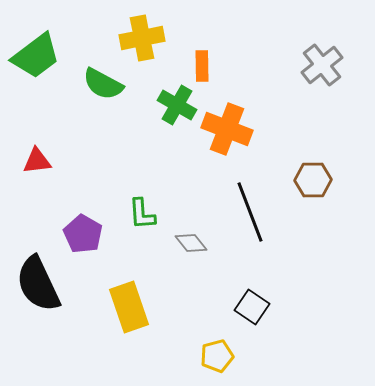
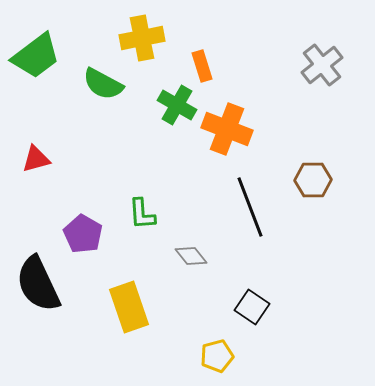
orange rectangle: rotated 16 degrees counterclockwise
red triangle: moved 1 px left, 2 px up; rotated 8 degrees counterclockwise
black line: moved 5 px up
gray diamond: moved 13 px down
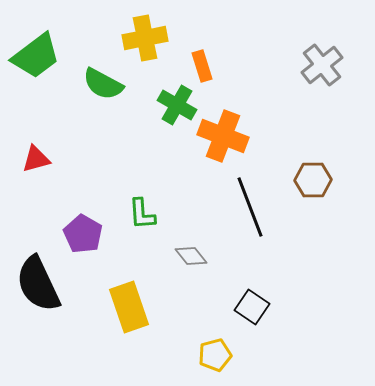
yellow cross: moved 3 px right
orange cross: moved 4 px left, 7 px down
yellow pentagon: moved 2 px left, 1 px up
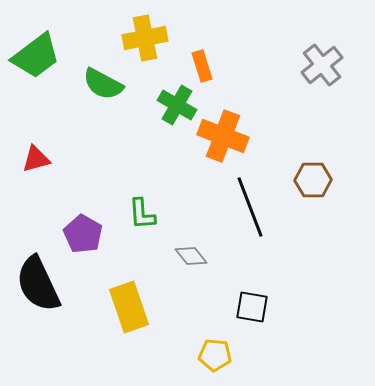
black square: rotated 24 degrees counterclockwise
yellow pentagon: rotated 20 degrees clockwise
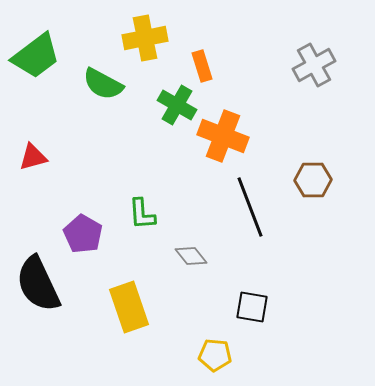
gray cross: moved 8 px left; rotated 9 degrees clockwise
red triangle: moved 3 px left, 2 px up
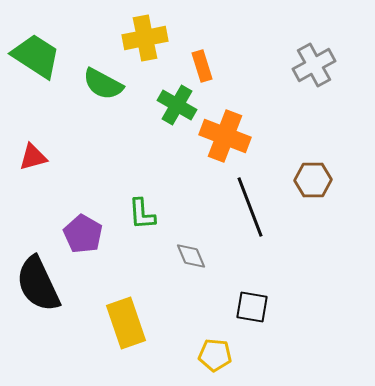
green trapezoid: rotated 110 degrees counterclockwise
orange cross: moved 2 px right
gray diamond: rotated 16 degrees clockwise
yellow rectangle: moved 3 px left, 16 px down
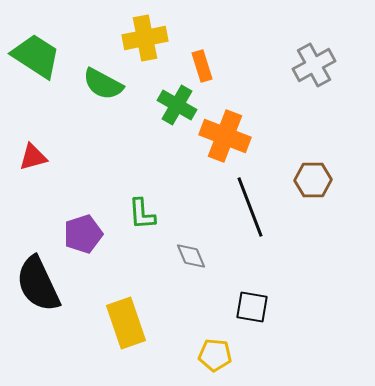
purple pentagon: rotated 24 degrees clockwise
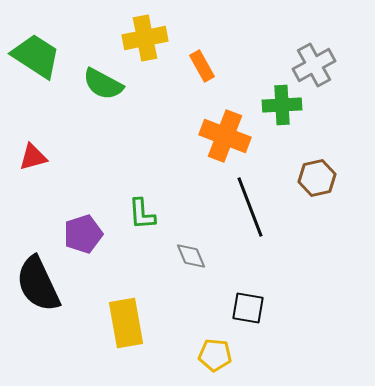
orange rectangle: rotated 12 degrees counterclockwise
green cross: moved 105 px right; rotated 33 degrees counterclockwise
brown hexagon: moved 4 px right, 2 px up; rotated 12 degrees counterclockwise
black square: moved 4 px left, 1 px down
yellow rectangle: rotated 9 degrees clockwise
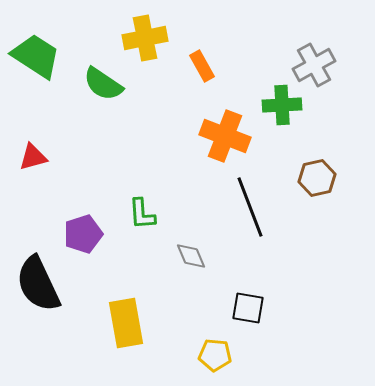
green semicircle: rotated 6 degrees clockwise
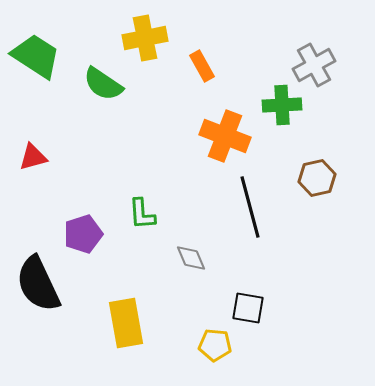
black line: rotated 6 degrees clockwise
gray diamond: moved 2 px down
yellow pentagon: moved 10 px up
